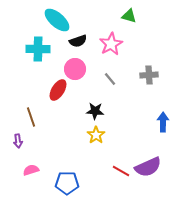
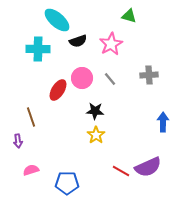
pink circle: moved 7 px right, 9 px down
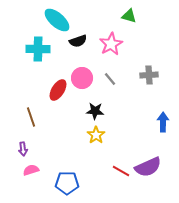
purple arrow: moved 5 px right, 8 px down
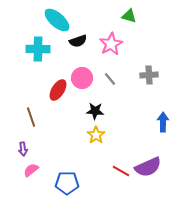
pink semicircle: rotated 21 degrees counterclockwise
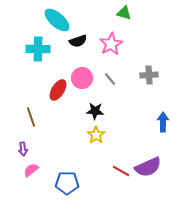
green triangle: moved 5 px left, 3 px up
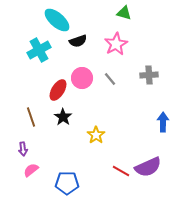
pink star: moved 5 px right
cyan cross: moved 1 px right, 1 px down; rotated 30 degrees counterclockwise
black star: moved 32 px left, 6 px down; rotated 30 degrees clockwise
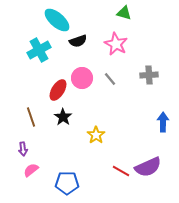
pink star: rotated 15 degrees counterclockwise
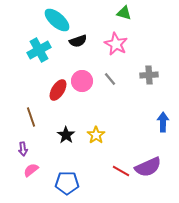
pink circle: moved 3 px down
black star: moved 3 px right, 18 px down
